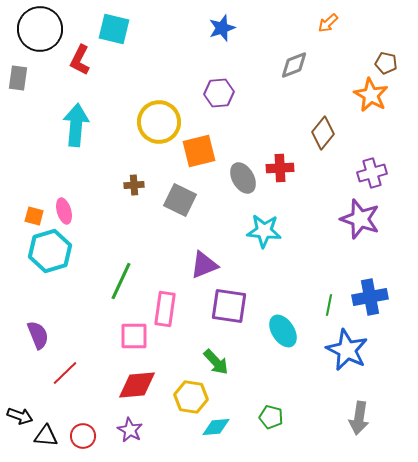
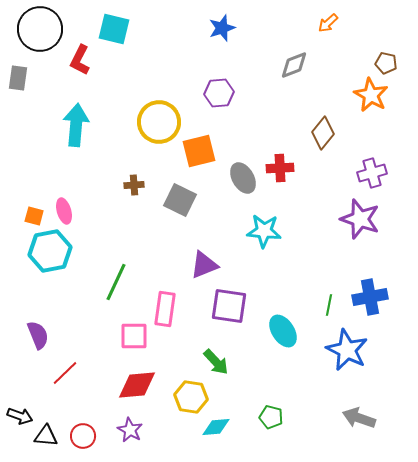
cyan hexagon at (50, 251): rotated 6 degrees clockwise
green line at (121, 281): moved 5 px left, 1 px down
gray arrow at (359, 418): rotated 100 degrees clockwise
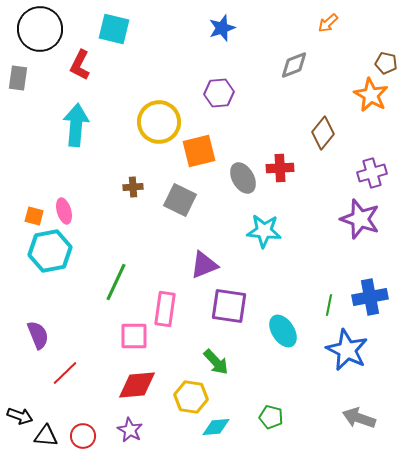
red L-shape at (80, 60): moved 5 px down
brown cross at (134, 185): moved 1 px left, 2 px down
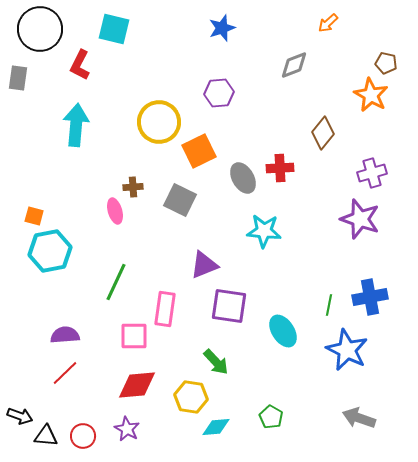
orange square at (199, 151): rotated 12 degrees counterclockwise
pink ellipse at (64, 211): moved 51 px right
purple semicircle at (38, 335): moved 27 px right; rotated 72 degrees counterclockwise
green pentagon at (271, 417): rotated 15 degrees clockwise
purple star at (130, 430): moved 3 px left, 1 px up
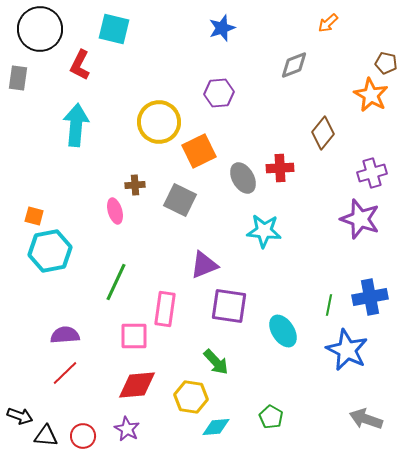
brown cross at (133, 187): moved 2 px right, 2 px up
gray arrow at (359, 418): moved 7 px right, 1 px down
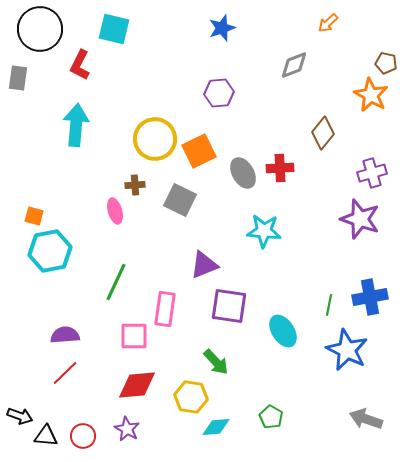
yellow circle at (159, 122): moved 4 px left, 17 px down
gray ellipse at (243, 178): moved 5 px up
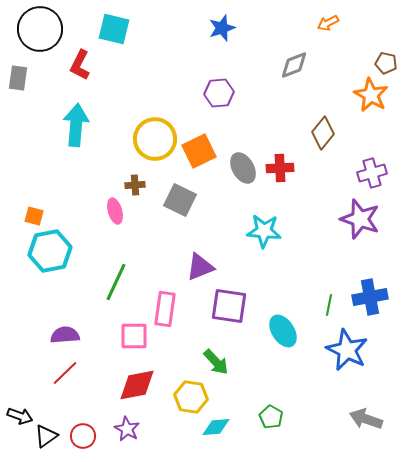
orange arrow at (328, 23): rotated 15 degrees clockwise
gray ellipse at (243, 173): moved 5 px up
purple triangle at (204, 265): moved 4 px left, 2 px down
red diamond at (137, 385): rotated 6 degrees counterclockwise
black triangle at (46, 436): rotated 40 degrees counterclockwise
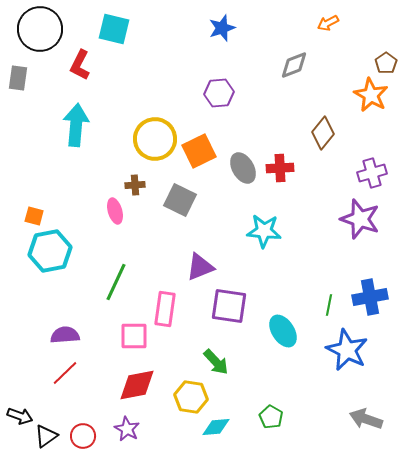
brown pentagon at (386, 63): rotated 25 degrees clockwise
